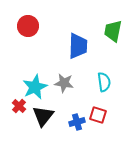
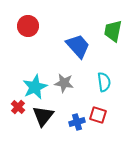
blue trapezoid: rotated 44 degrees counterclockwise
red cross: moved 1 px left, 1 px down
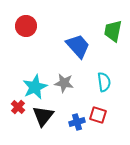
red circle: moved 2 px left
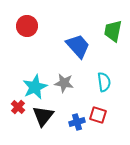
red circle: moved 1 px right
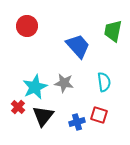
red square: moved 1 px right
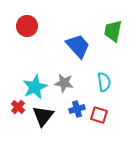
blue cross: moved 13 px up
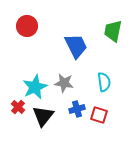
blue trapezoid: moved 2 px left; rotated 16 degrees clockwise
